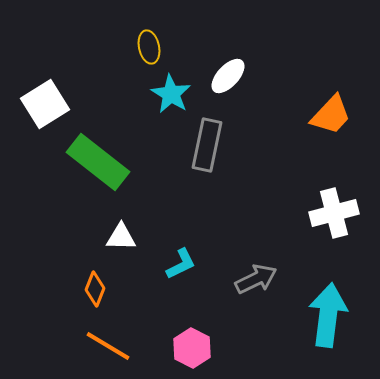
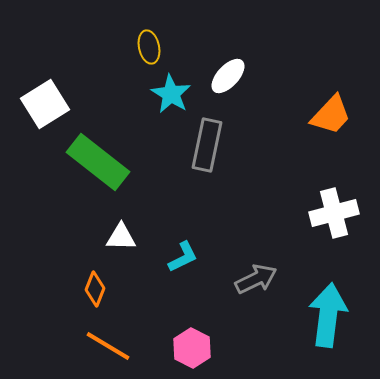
cyan L-shape: moved 2 px right, 7 px up
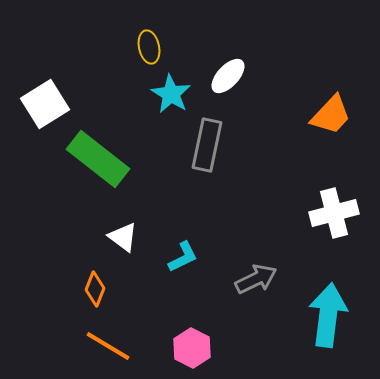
green rectangle: moved 3 px up
white triangle: moved 2 px right; rotated 36 degrees clockwise
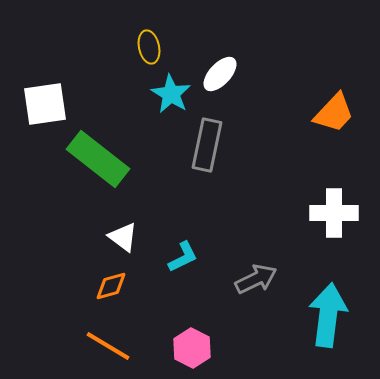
white ellipse: moved 8 px left, 2 px up
white square: rotated 24 degrees clockwise
orange trapezoid: moved 3 px right, 2 px up
white cross: rotated 15 degrees clockwise
orange diamond: moved 16 px right, 3 px up; rotated 52 degrees clockwise
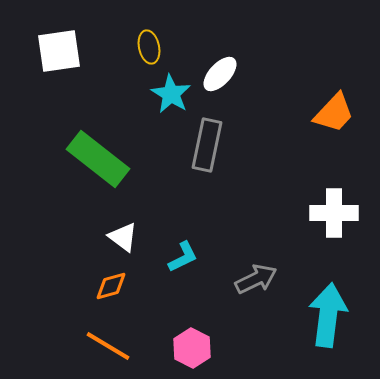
white square: moved 14 px right, 53 px up
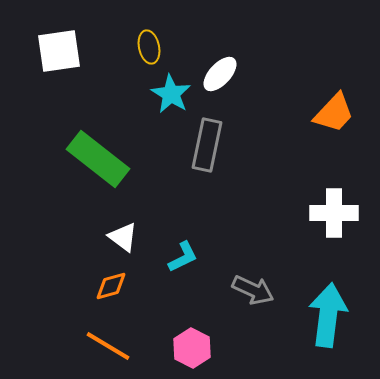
gray arrow: moved 3 px left, 11 px down; rotated 51 degrees clockwise
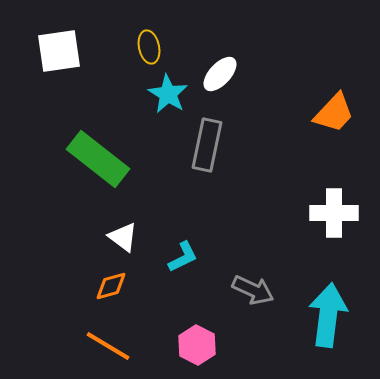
cyan star: moved 3 px left
pink hexagon: moved 5 px right, 3 px up
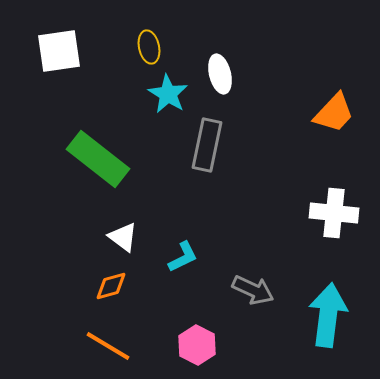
white ellipse: rotated 57 degrees counterclockwise
white cross: rotated 6 degrees clockwise
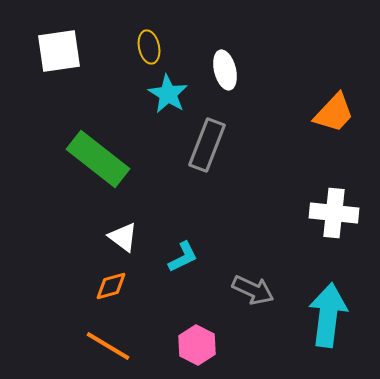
white ellipse: moved 5 px right, 4 px up
gray rectangle: rotated 9 degrees clockwise
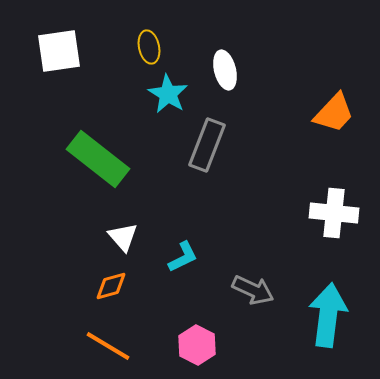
white triangle: rotated 12 degrees clockwise
